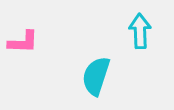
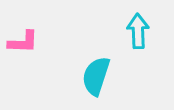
cyan arrow: moved 2 px left
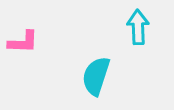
cyan arrow: moved 4 px up
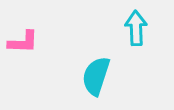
cyan arrow: moved 2 px left, 1 px down
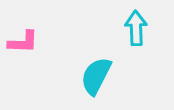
cyan semicircle: rotated 9 degrees clockwise
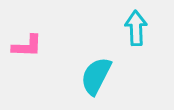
pink L-shape: moved 4 px right, 4 px down
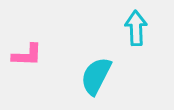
pink L-shape: moved 9 px down
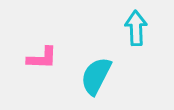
pink L-shape: moved 15 px right, 3 px down
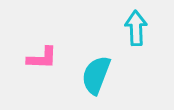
cyan semicircle: moved 1 px up; rotated 6 degrees counterclockwise
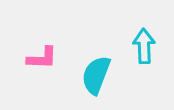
cyan arrow: moved 8 px right, 18 px down
